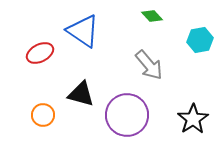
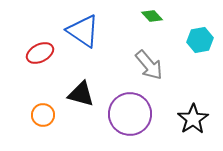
purple circle: moved 3 px right, 1 px up
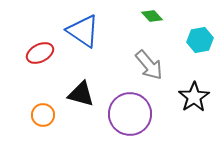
black star: moved 1 px right, 22 px up
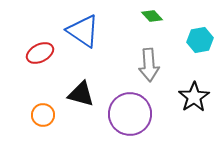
gray arrow: rotated 36 degrees clockwise
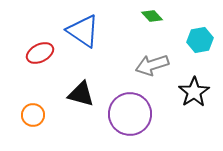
gray arrow: moved 3 px right; rotated 76 degrees clockwise
black star: moved 5 px up
orange circle: moved 10 px left
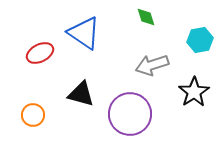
green diamond: moved 6 px left, 1 px down; rotated 25 degrees clockwise
blue triangle: moved 1 px right, 2 px down
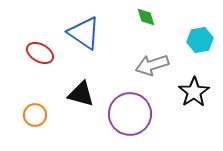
red ellipse: rotated 56 degrees clockwise
orange circle: moved 2 px right
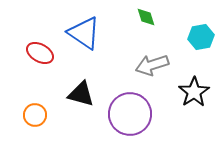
cyan hexagon: moved 1 px right, 3 px up
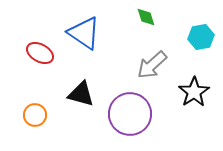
gray arrow: rotated 24 degrees counterclockwise
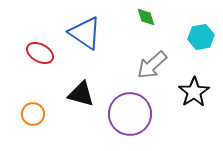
blue triangle: moved 1 px right
orange circle: moved 2 px left, 1 px up
